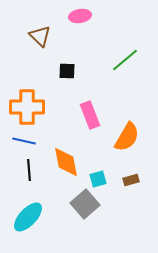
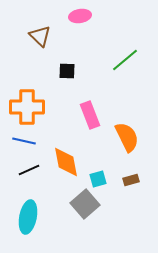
orange semicircle: rotated 56 degrees counterclockwise
black line: rotated 70 degrees clockwise
cyan ellipse: rotated 32 degrees counterclockwise
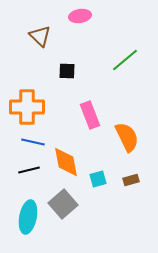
blue line: moved 9 px right, 1 px down
black line: rotated 10 degrees clockwise
gray square: moved 22 px left
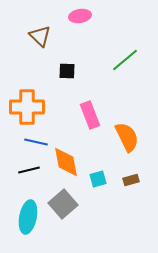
blue line: moved 3 px right
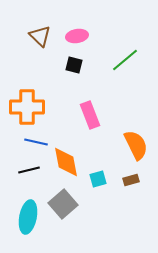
pink ellipse: moved 3 px left, 20 px down
black square: moved 7 px right, 6 px up; rotated 12 degrees clockwise
orange semicircle: moved 9 px right, 8 px down
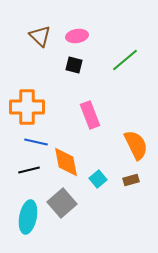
cyan square: rotated 24 degrees counterclockwise
gray square: moved 1 px left, 1 px up
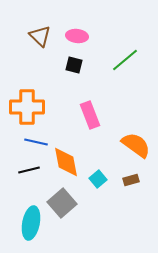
pink ellipse: rotated 15 degrees clockwise
orange semicircle: rotated 28 degrees counterclockwise
cyan ellipse: moved 3 px right, 6 px down
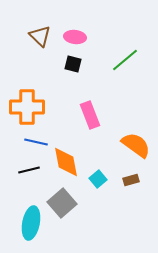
pink ellipse: moved 2 px left, 1 px down
black square: moved 1 px left, 1 px up
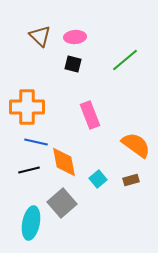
pink ellipse: rotated 10 degrees counterclockwise
orange diamond: moved 2 px left
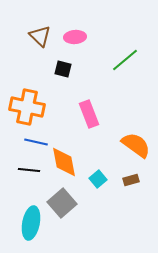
black square: moved 10 px left, 5 px down
orange cross: rotated 12 degrees clockwise
pink rectangle: moved 1 px left, 1 px up
black line: rotated 20 degrees clockwise
